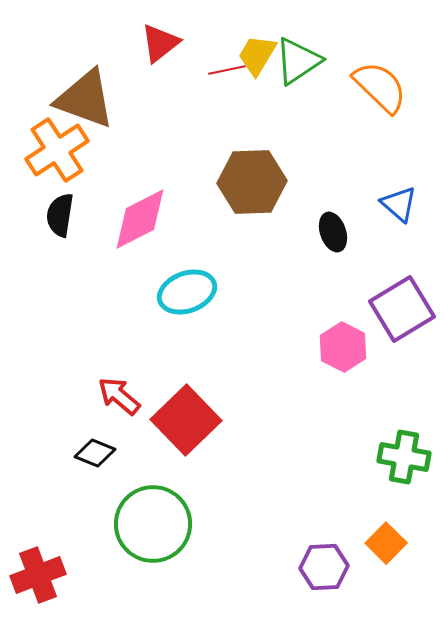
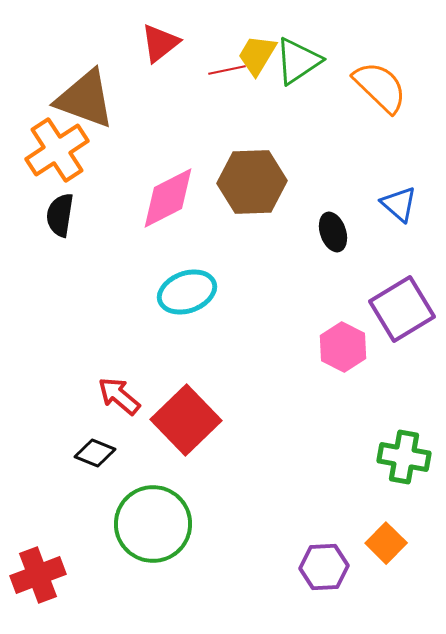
pink diamond: moved 28 px right, 21 px up
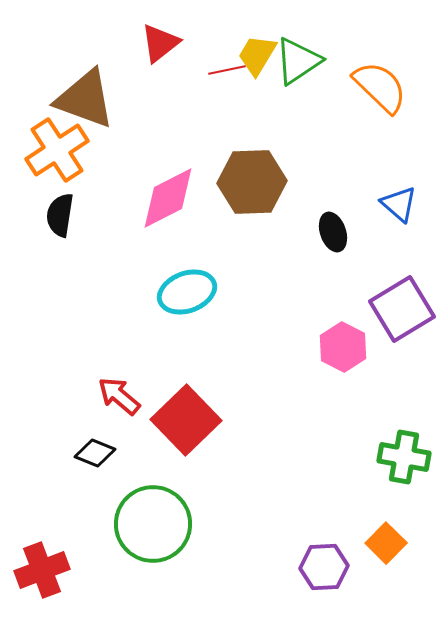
red cross: moved 4 px right, 5 px up
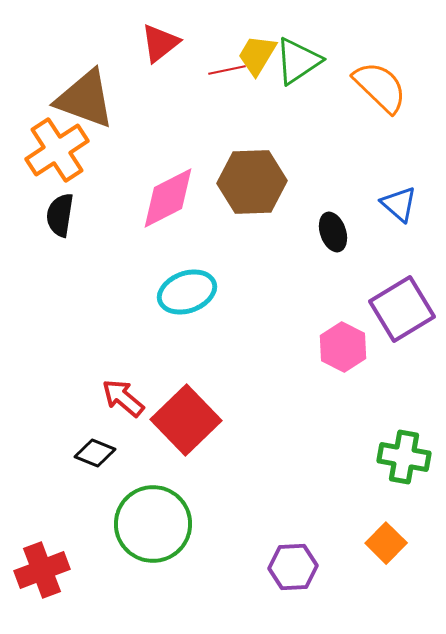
red arrow: moved 4 px right, 2 px down
purple hexagon: moved 31 px left
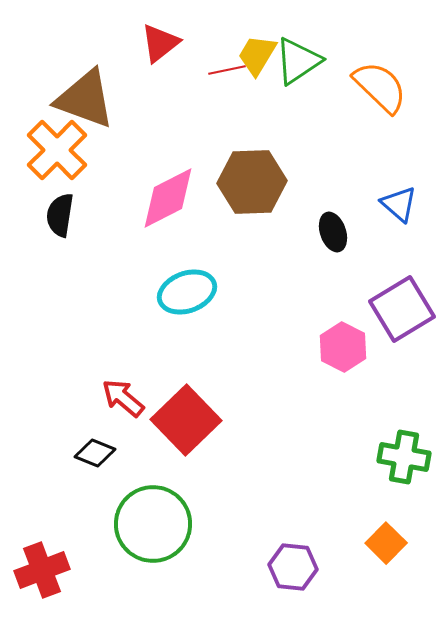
orange cross: rotated 12 degrees counterclockwise
purple hexagon: rotated 9 degrees clockwise
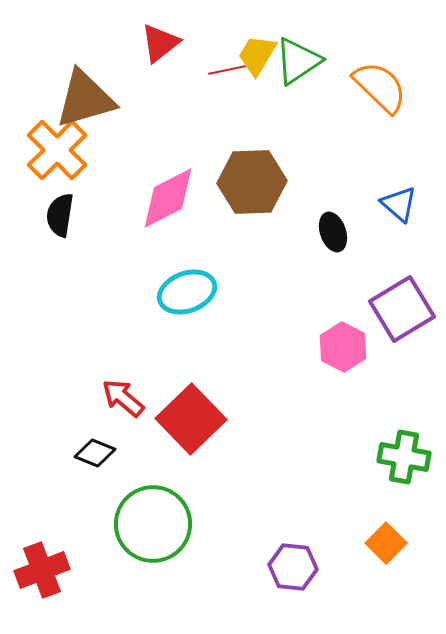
brown triangle: rotated 36 degrees counterclockwise
red square: moved 5 px right, 1 px up
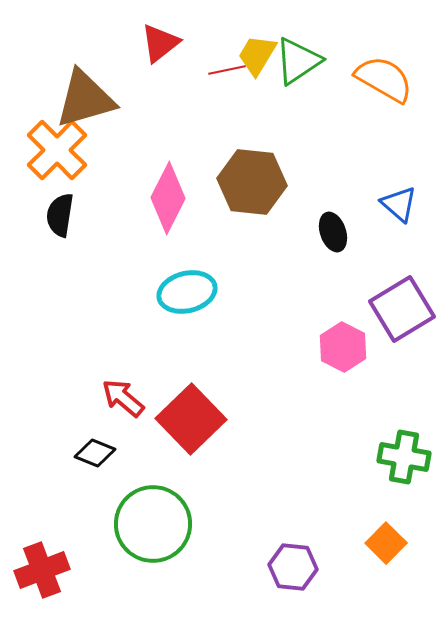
orange semicircle: moved 4 px right, 8 px up; rotated 14 degrees counterclockwise
brown hexagon: rotated 8 degrees clockwise
pink diamond: rotated 36 degrees counterclockwise
cyan ellipse: rotated 6 degrees clockwise
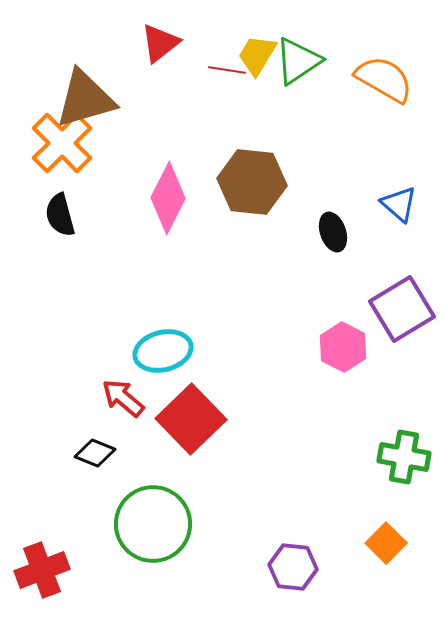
red line: rotated 21 degrees clockwise
orange cross: moved 5 px right, 7 px up
black semicircle: rotated 24 degrees counterclockwise
cyan ellipse: moved 24 px left, 59 px down
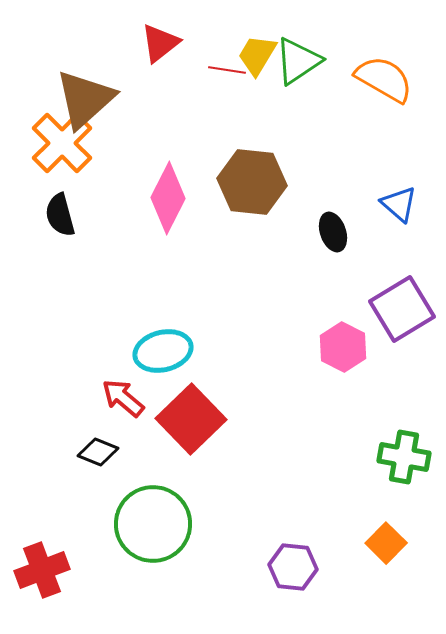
brown triangle: rotated 26 degrees counterclockwise
black diamond: moved 3 px right, 1 px up
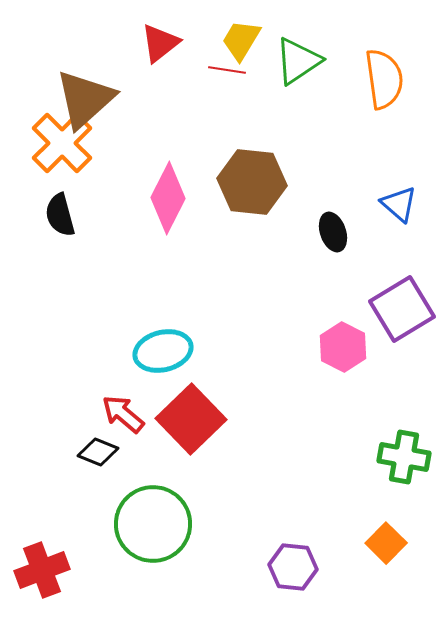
yellow trapezoid: moved 16 px left, 15 px up
orange semicircle: rotated 52 degrees clockwise
red arrow: moved 16 px down
